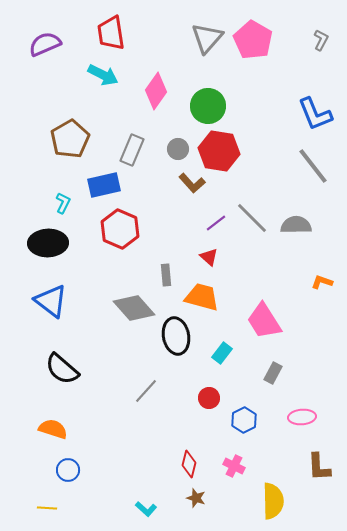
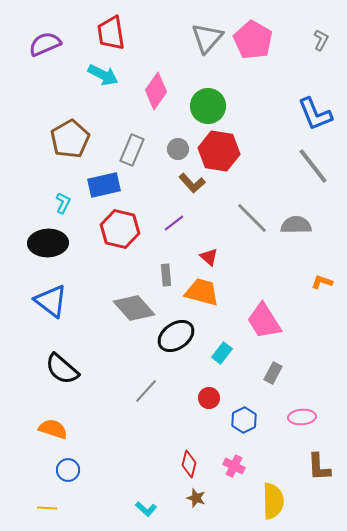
purple line at (216, 223): moved 42 px left
red hexagon at (120, 229): rotated 9 degrees counterclockwise
orange trapezoid at (202, 297): moved 5 px up
black ellipse at (176, 336): rotated 66 degrees clockwise
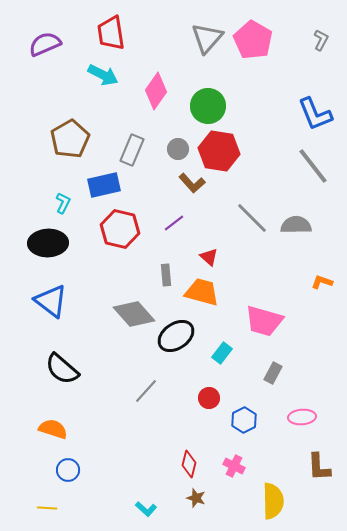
gray diamond at (134, 308): moved 6 px down
pink trapezoid at (264, 321): rotated 42 degrees counterclockwise
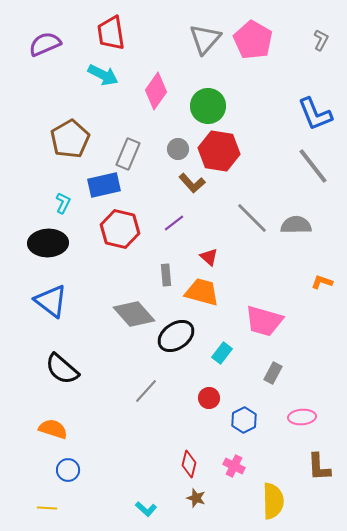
gray triangle at (207, 38): moved 2 px left, 1 px down
gray rectangle at (132, 150): moved 4 px left, 4 px down
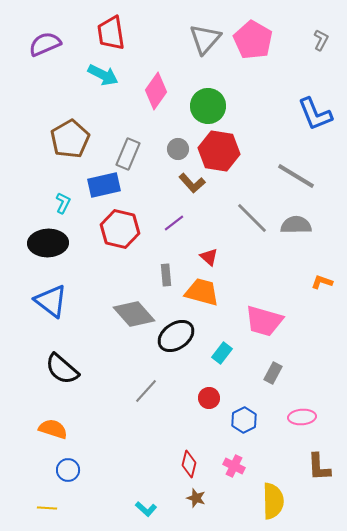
gray line at (313, 166): moved 17 px left, 10 px down; rotated 21 degrees counterclockwise
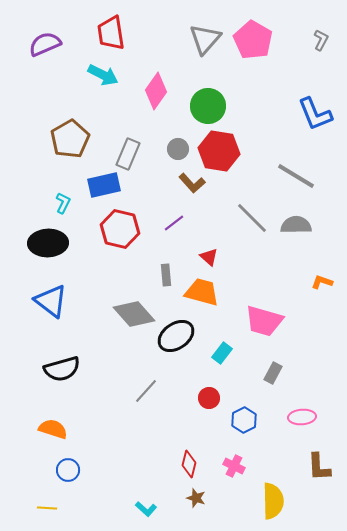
black semicircle at (62, 369): rotated 57 degrees counterclockwise
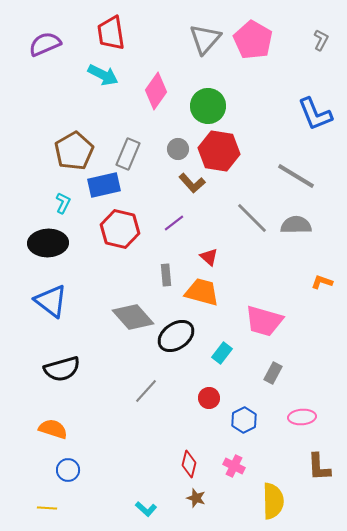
brown pentagon at (70, 139): moved 4 px right, 12 px down
gray diamond at (134, 314): moved 1 px left, 3 px down
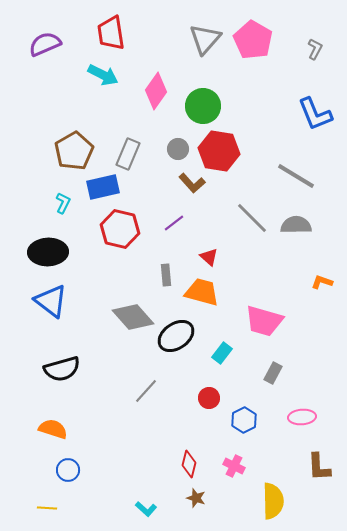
gray L-shape at (321, 40): moved 6 px left, 9 px down
green circle at (208, 106): moved 5 px left
blue rectangle at (104, 185): moved 1 px left, 2 px down
black ellipse at (48, 243): moved 9 px down
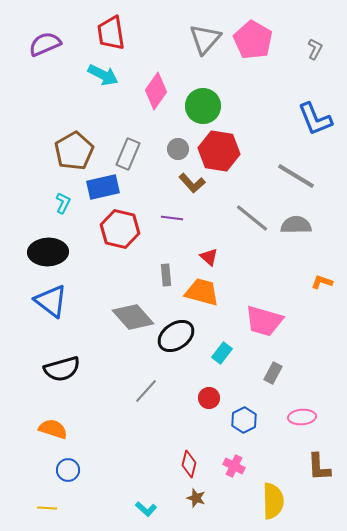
blue L-shape at (315, 114): moved 5 px down
gray line at (252, 218): rotated 6 degrees counterclockwise
purple line at (174, 223): moved 2 px left, 5 px up; rotated 45 degrees clockwise
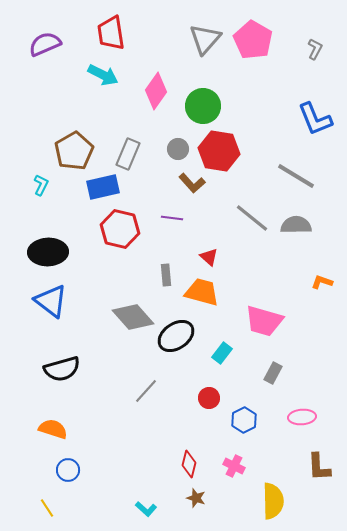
cyan L-shape at (63, 203): moved 22 px left, 18 px up
yellow line at (47, 508): rotated 54 degrees clockwise
